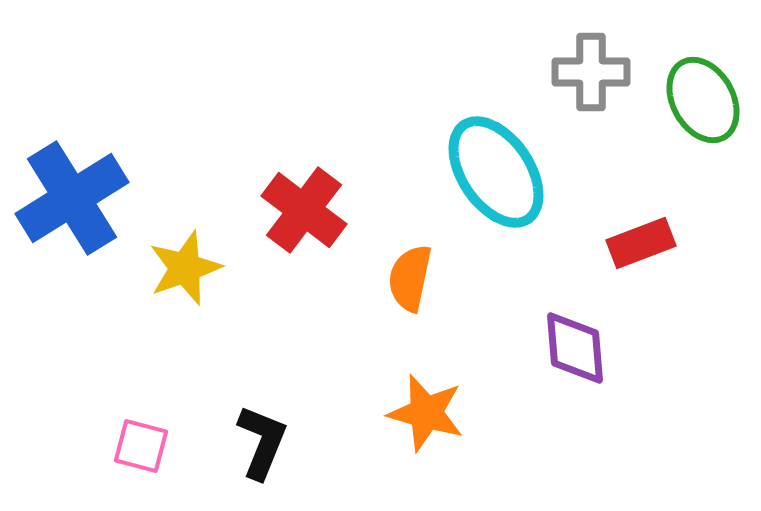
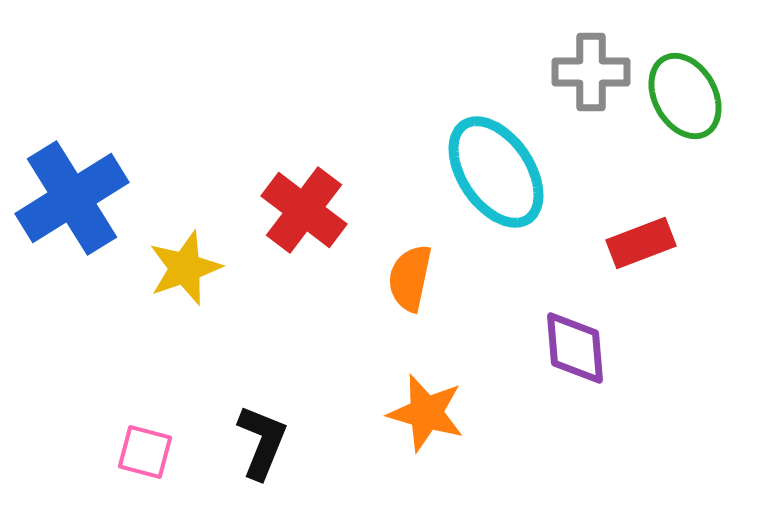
green ellipse: moved 18 px left, 4 px up
pink square: moved 4 px right, 6 px down
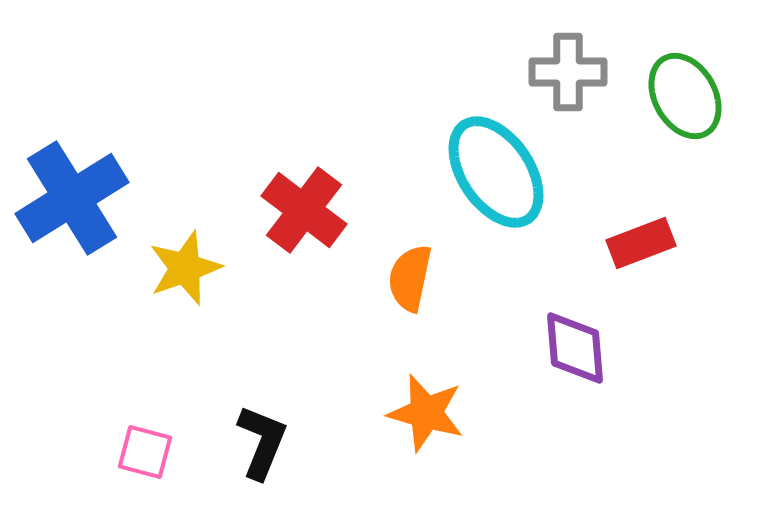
gray cross: moved 23 px left
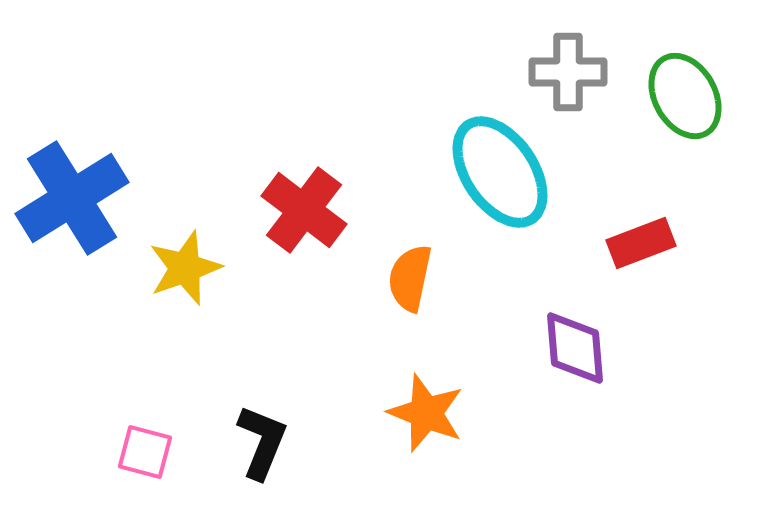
cyan ellipse: moved 4 px right
orange star: rotated 6 degrees clockwise
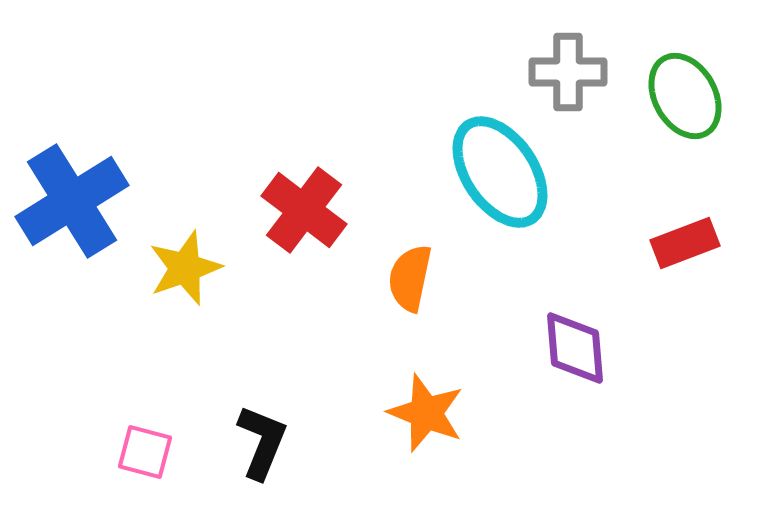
blue cross: moved 3 px down
red rectangle: moved 44 px right
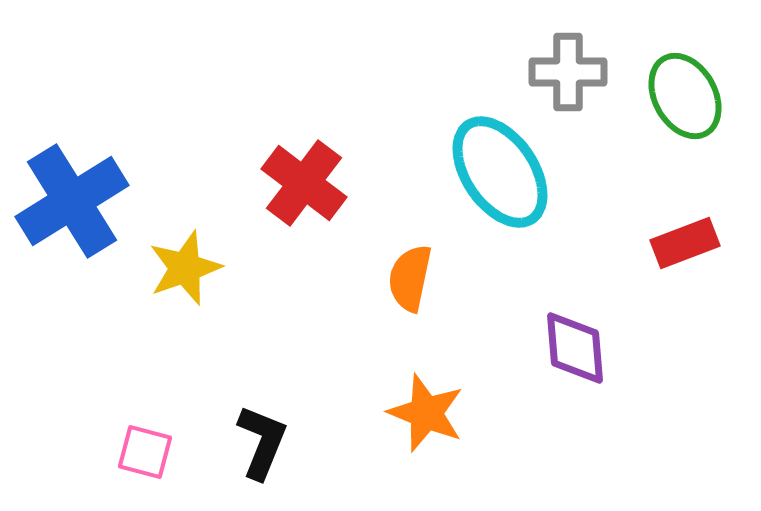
red cross: moved 27 px up
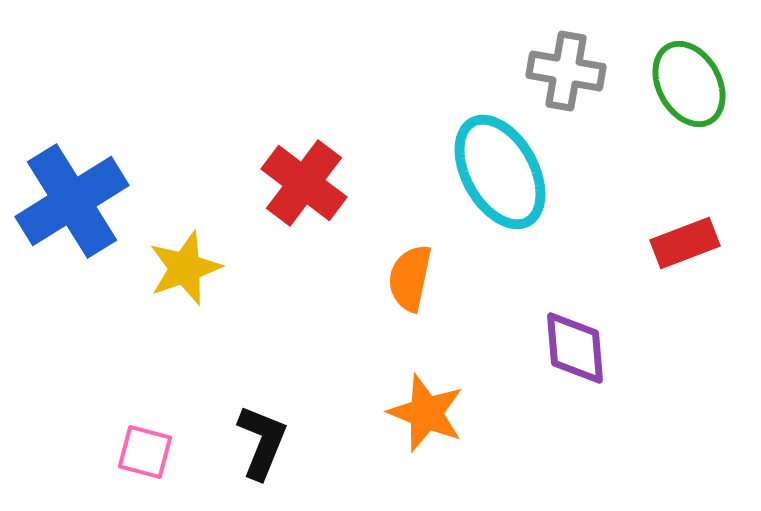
gray cross: moved 2 px left, 1 px up; rotated 10 degrees clockwise
green ellipse: moved 4 px right, 12 px up
cyan ellipse: rotated 5 degrees clockwise
